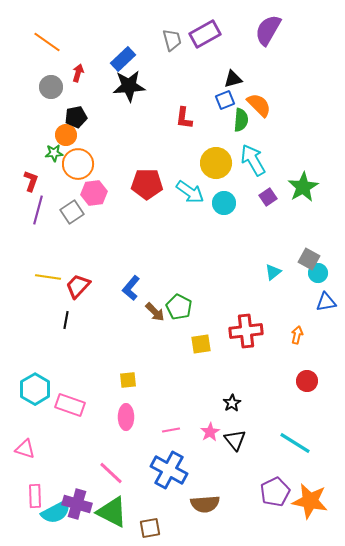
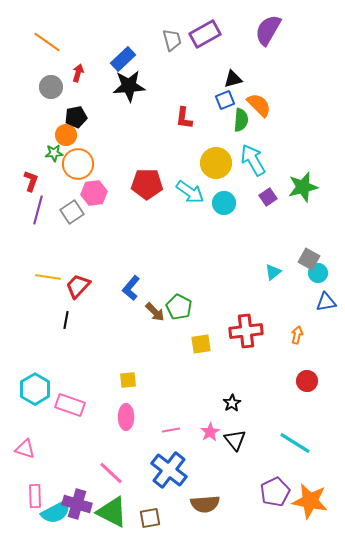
green star at (303, 187): rotated 16 degrees clockwise
blue cross at (169, 470): rotated 9 degrees clockwise
brown square at (150, 528): moved 10 px up
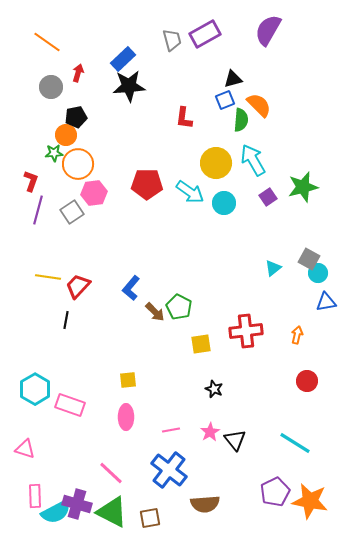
cyan triangle at (273, 272): moved 4 px up
black star at (232, 403): moved 18 px left, 14 px up; rotated 18 degrees counterclockwise
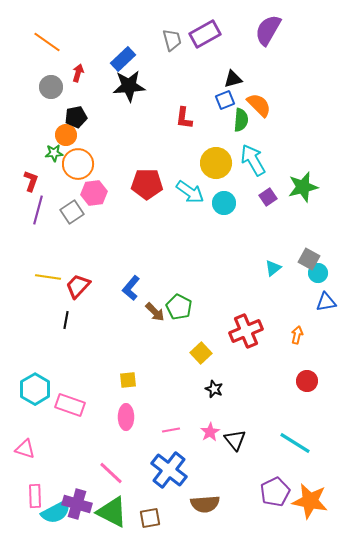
red cross at (246, 331): rotated 16 degrees counterclockwise
yellow square at (201, 344): moved 9 px down; rotated 35 degrees counterclockwise
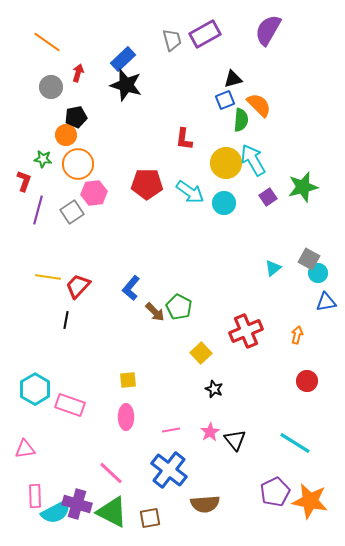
black star at (129, 86): moved 3 px left, 1 px up; rotated 20 degrees clockwise
red L-shape at (184, 118): moved 21 px down
green star at (54, 153): moved 11 px left, 6 px down; rotated 12 degrees clockwise
yellow circle at (216, 163): moved 10 px right
red L-shape at (31, 181): moved 7 px left
pink triangle at (25, 449): rotated 25 degrees counterclockwise
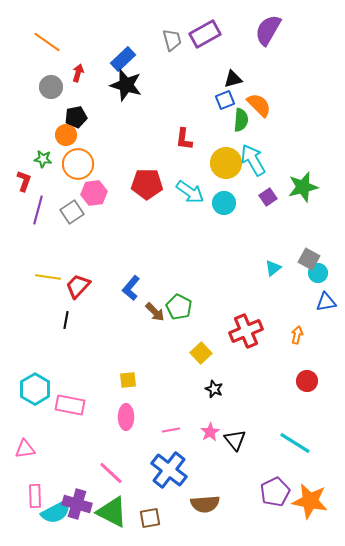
pink rectangle at (70, 405): rotated 8 degrees counterclockwise
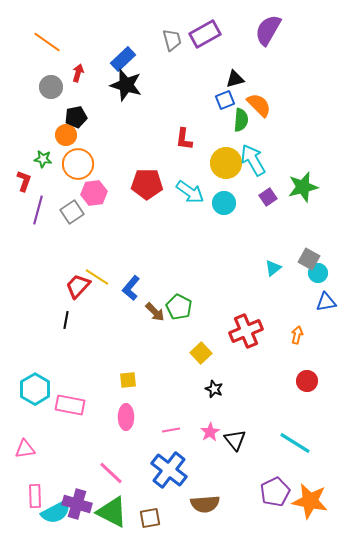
black triangle at (233, 79): moved 2 px right
yellow line at (48, 277): moved 49 px right; rotated 25 degrees clockwise
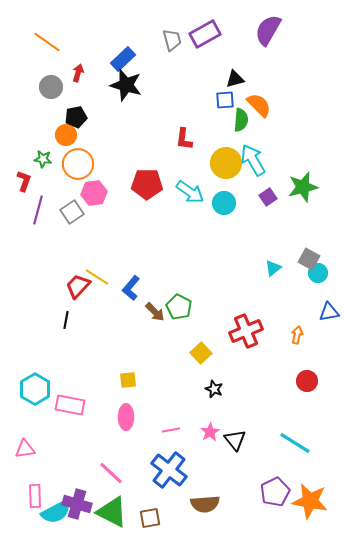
blue square at (225, 100): rotated 18 degrees clockwise
blue triangle at (326, 302): moved 3 px right, 10 px down
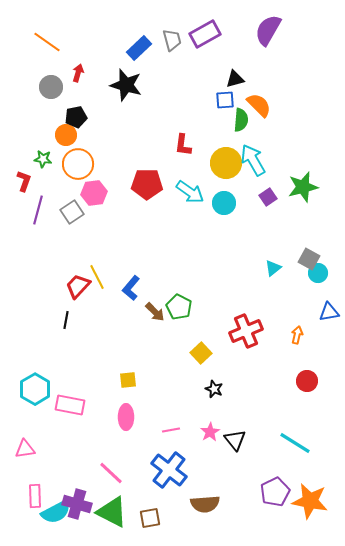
blue rectangle at (123, 59): moved 16 px right, 11 px up
red L-shape at (184, 139): moved 1 px left, 6 px down
yellow line at (97, 277): rotated 30 degrees clockwise
